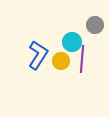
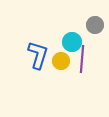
blue L-shape: rotated 16 degrees counterclockwise
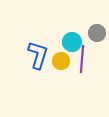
gray circle: moved 2 px right, 8 px down
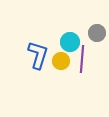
cyan circle: moved 2 px left
